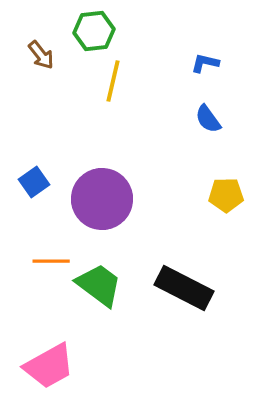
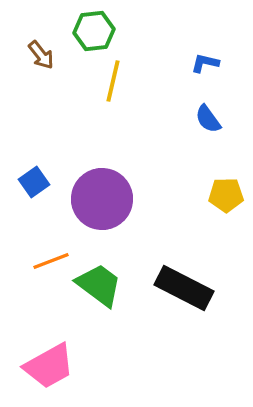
orange line: rotated 21 degrees counterclockwise
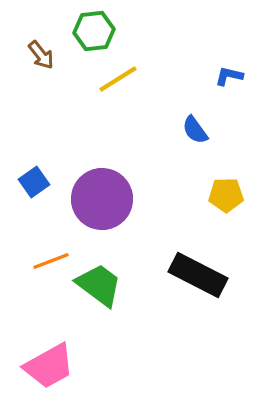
blue L-shape: moved 24 px right, 13 px down
yellow line: moved 5 px right, 2 px up; rotated 45 degrees clockwise
blue semicircle: moved 13 px left, 11 px down
black rectangle: moved 14 px right, 13 px up
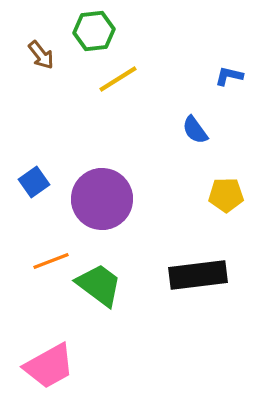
black rectangle: rotated 34 degrees counterclockwise
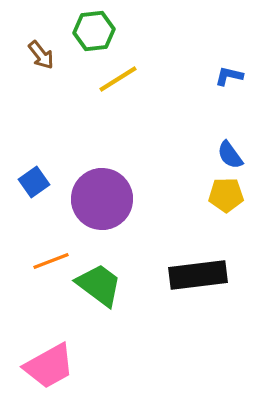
blue semicircle: moved 35 px right, 25 px down
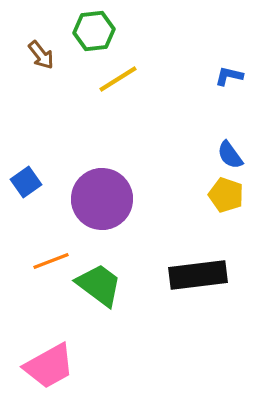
blue square: moved 8 px left
yellow pentagon: rotated 20 degrees clockwise
